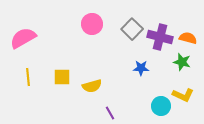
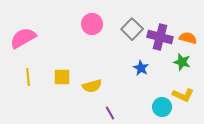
blue star: rotated 28 degrees clockwise
cyan circle: moved 1 px right, 1 px down
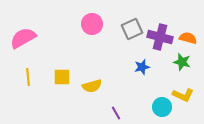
gray square: rotated 20 degrees clockwise
blue star: moved 1 px right, 1 px up; rotated 28 degrees clockwise
purple line: moved 6 px right
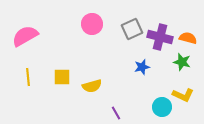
pink semicircle: moved 2 px right, 2 px up
